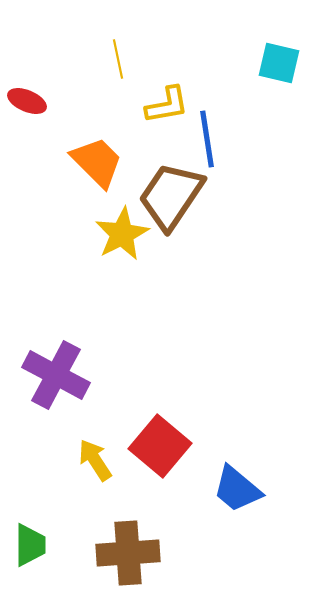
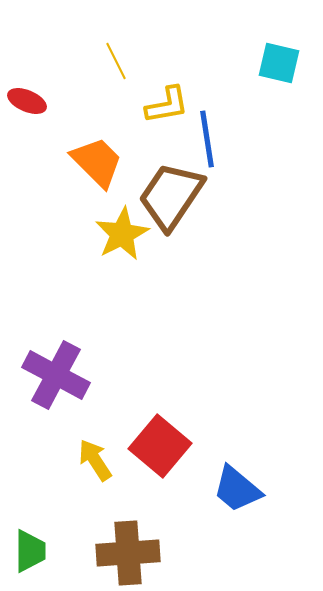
yellow line: moved 2 px left, 2 px down; rotated 15 degrees counterclockwise
green trapezoid: moved 6 px down
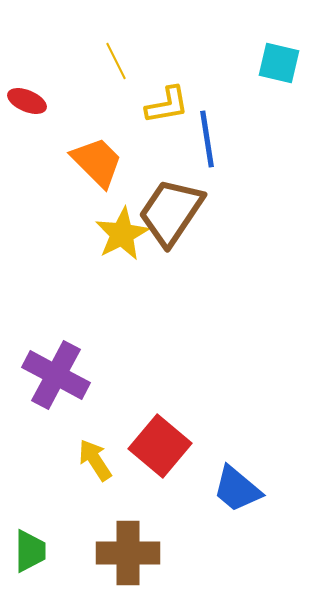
brown trapezoid: moved 16 px down
brown cross: rotated 4 degrees clockwise
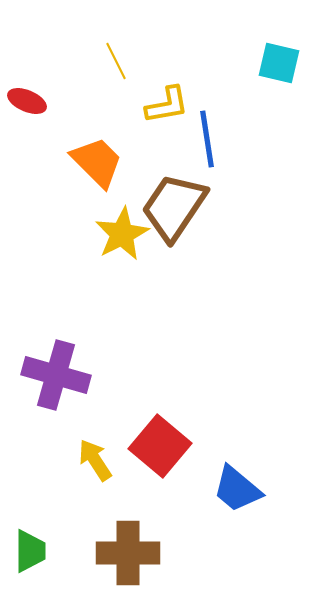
brown trapezoid: moved 3 px right, 5 px up
purple cross: rotated 12 degrees counterclockwise
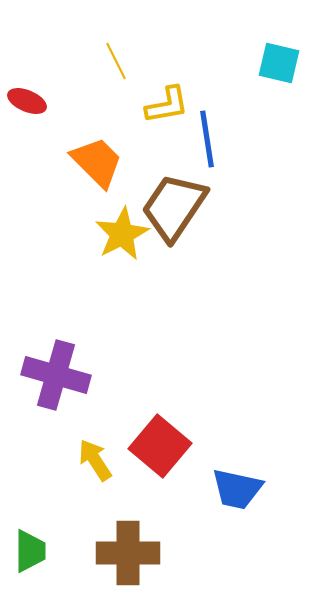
blue trapezoid: rotated 28 degrees counterclockwise
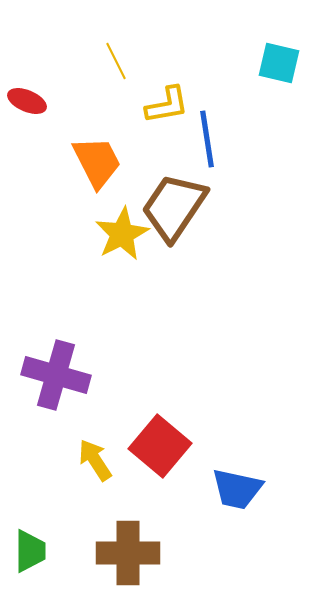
orange trapezoid: rotated 18 degrees clockwise
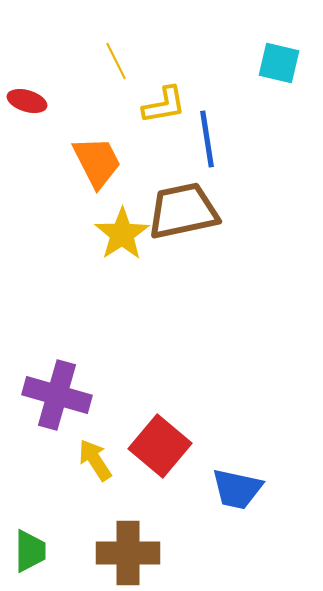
red ellipse: rotated 6 degrees counterclockwise
yellow L-shape: moved 3 px left
brown trapezoid: moved 9 px right, 4 px down; rotated 44 degrees clockwise
yellow star: rotated 6 degrees counterclockwise
purple cross: moved 1 px right, 20 px down
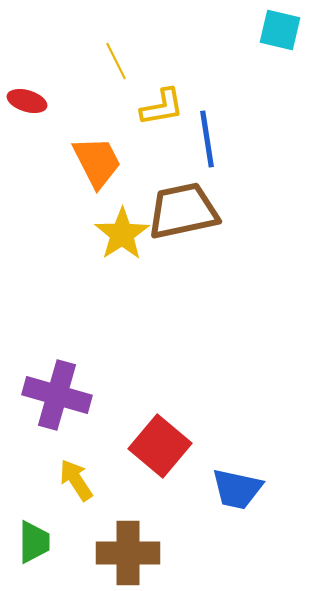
cyan square: moved 1 px right, 33 px up
yellow L-shape: moved 2 px left, 2 px down
yellow arrow: moved 19 px left, 20 px down
green trapezoid: moved 4 px right, 9 px up
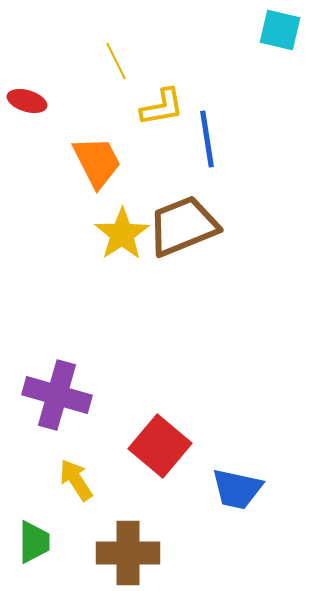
brown trapezoid: moved 15 px down; rotated 10 degrees counterclockwise
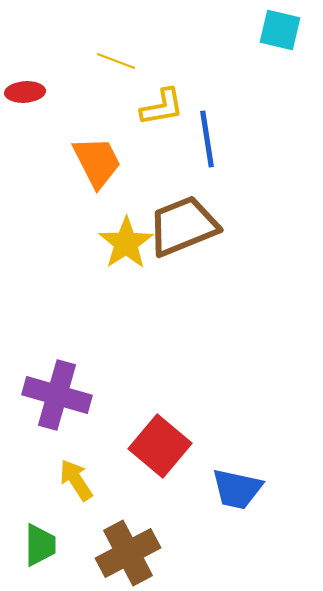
yellow line: rotated 42 degrees counterclockwise
red ellipse: moved 2 px left, 9 px up; rotated 21 degrees counterclockwise
yellow star: moved 4 px right, 9 px down
green trapezoid: moved 6 px right, 3 px down
brown cross: rotated 28 degrees counterclockwise
